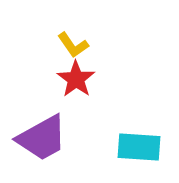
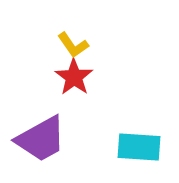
red star: moved 2 px left, 2 px up
purple trapezoid: moved 1 px left, 1 px down
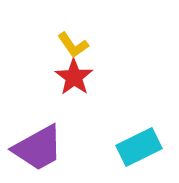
purple trapezoid: moved 3 px left, 9 px down
cyan rectangle: rotated 30 degrees counterclockwise
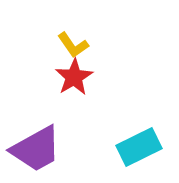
red star: rotated 6 degrees clockwise
purple trapezoid: moved 2 px left, 1 px down
